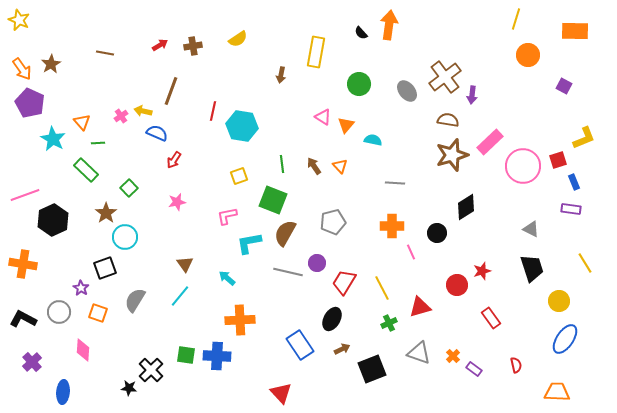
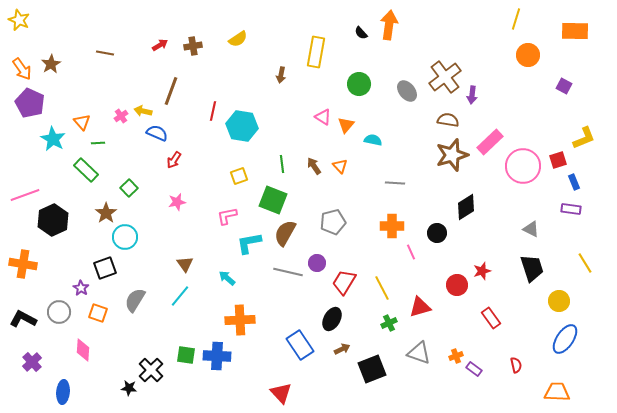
orange cross at (453, 356): moved 3 px right; rotated 24 degrees clockwise
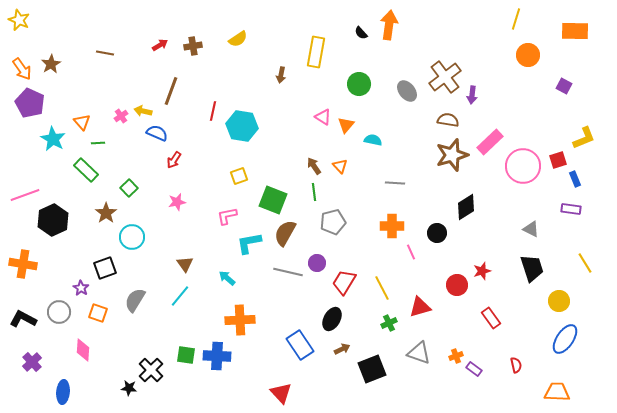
green line at (282, 164): moved 32 px right, 28 px down
blue rectangle at (574, 182): moved 1 px right, 3 px up
cyan circle at (125, 237): moved 7 px right
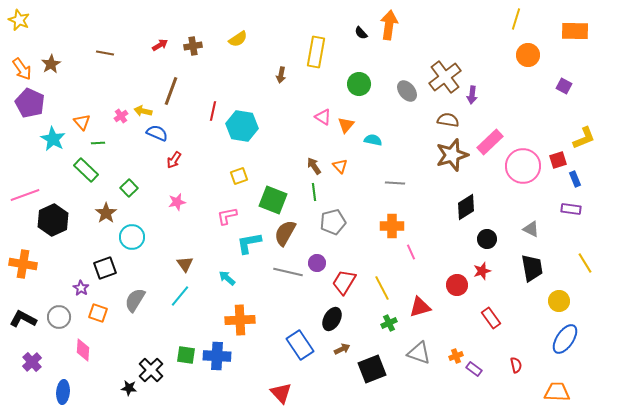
black circle at (437, 233): moved 50 px right, 6 px down
black trapezoid at (532, 268): rotated 8 degrees clockwise
gray circle at (59, 312): moved 5 px down
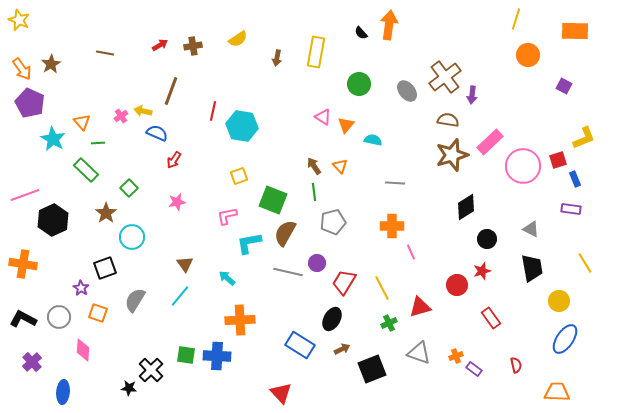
brown arrow at (281, 75): moved 4 px left, 17 px up
blue rectangle at (300, 345): rotated 24 degrees counterclockwise
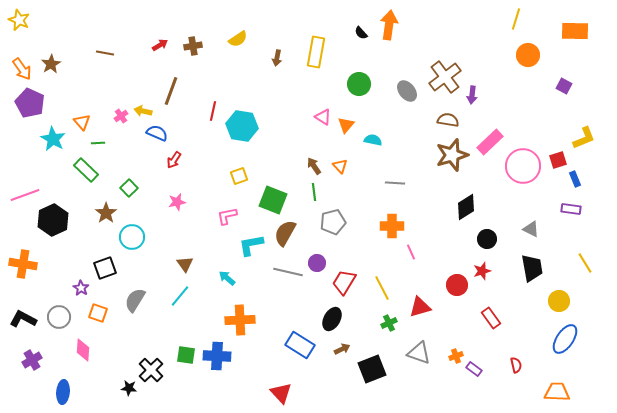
cyan L-shape at (249, 243): moved 2 px right, 2 px down
purple cross at (32, 362): moved 2 px up; rotated 12 degrees clockwise
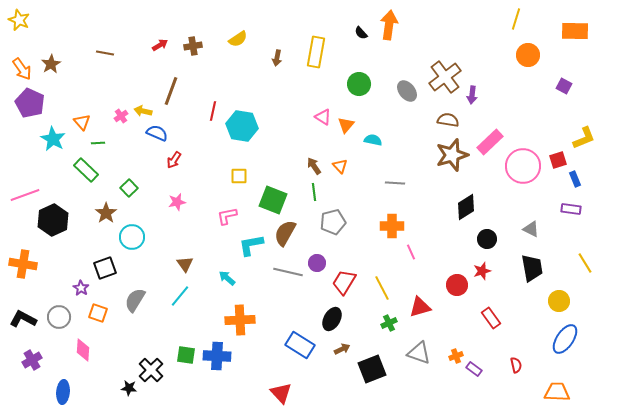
yellow square at (239, 176): rotated 18 degrees clockwise
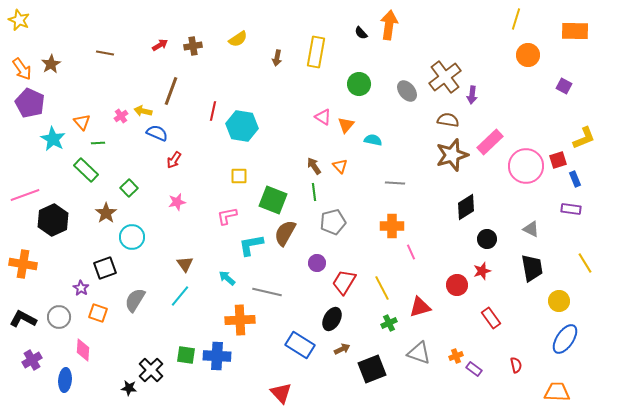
pink circle at (523, 166): moved 3 px right
gray line at (288, 272): moved 21 px left, 20 px down
blue ellipse at (63, 392): moved 2 px right, 12 px up
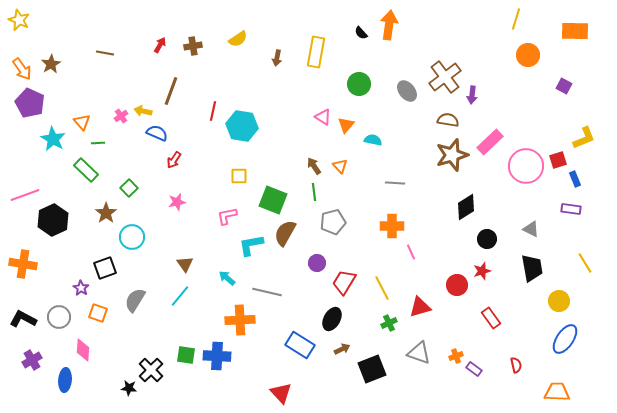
red arrow at (160, 45): rotated 28 degrees counterclockwise
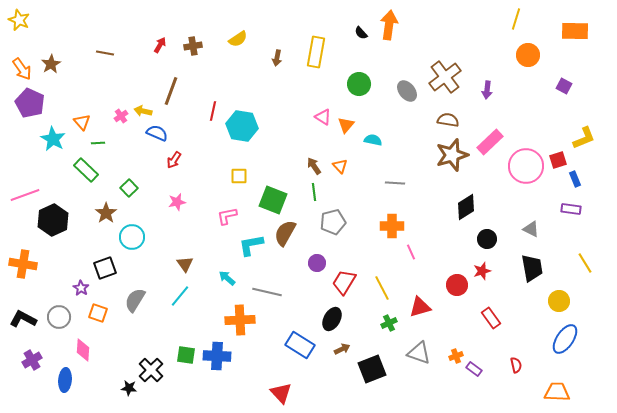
purple arrow at (472, 95): moved 15 px right, 5 px up
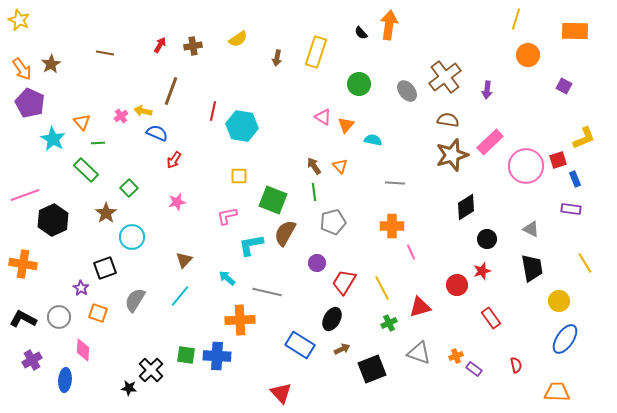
yellow rectangle at (316, 52): rotated 8 degrees clockwise
brown triangle at (185, 264): moved 1 px left, 4 px up; rotated 18 degrees clockwise
